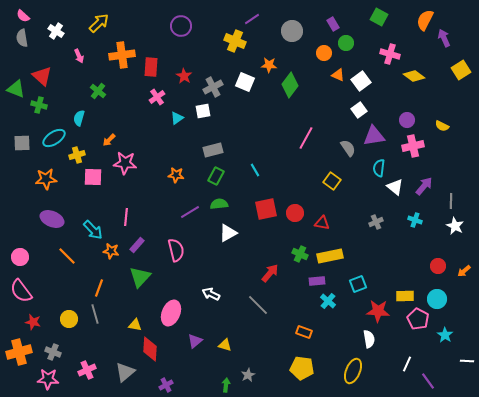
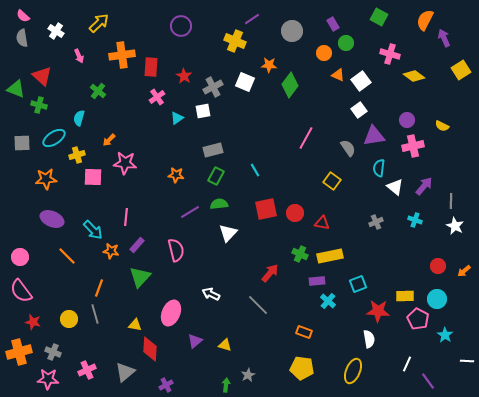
white triangle at (228, 233): rotated 18 degrees counterclockwise
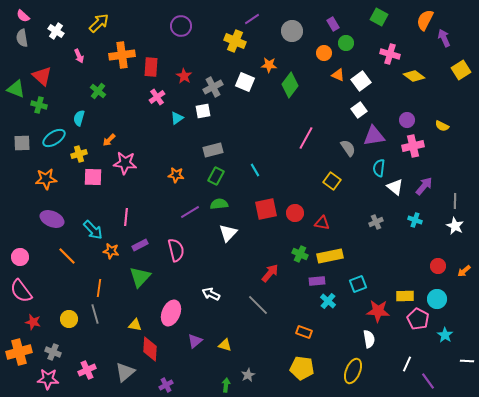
yellow cross at (77, 155): moved 2 px right, 1 px up
gray line at (451, 201): moved 4 px right
purple rectangle at (137, 245): moved 3 px right; rotated 21 degrees clockwise
orange line at (99, 288): rotated 12 degrees counterclockwise
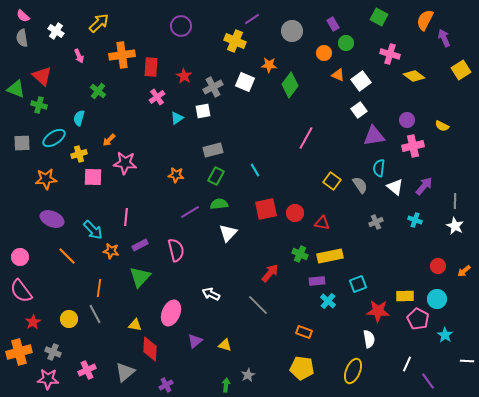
gray semicircle at (348, 148): moved 12 px right, 37 px down
gray line at (95, 314): rotated 12 degrees counterclockwise
red star at (33, 322): rotated 28 degrees clockwise
